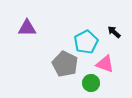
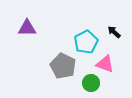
gray pentagon: moved 2 px left, 2 px down
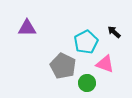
green circle: moved 4 px left
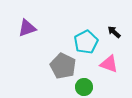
purple triangle: rotated 18 degrees counterclockwise
pink triangle: moved 4 px right
green circle: moved 3 px left, 4 px down
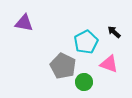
purple triangle: moved 3 px left, 5 px up; rotated 30 degrees clockwise
green circle: moved 5 px up
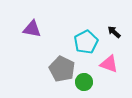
purple triangle: moved 8 px right, 6 px down
gray pentagon: moved 1 px left, 3 px down
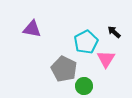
pink triangle: moved 3 px left, 5 px up; rotated 42 degrees clockwise
gray pentagon: moved 2 px right
green circle: moved 4 px down
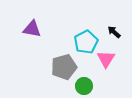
gray pentagon: moved 2 px up; rotated 30 degrees clockwise
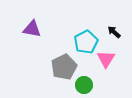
gray pentagon: rotated 10 degrees counterclockwise
green circle: moved 1 px up
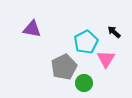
green circle: moved 2 px up
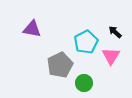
black arrow: moved 1 px right
pink triangle: moved 5 px right, 3 px up
gray pentagon: moved 4 px left, 2 px up
